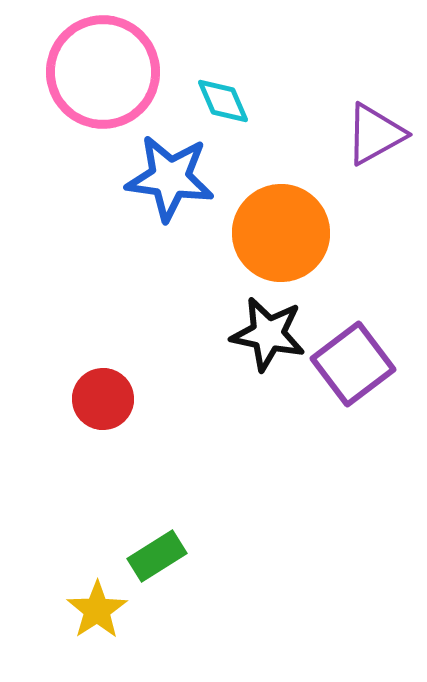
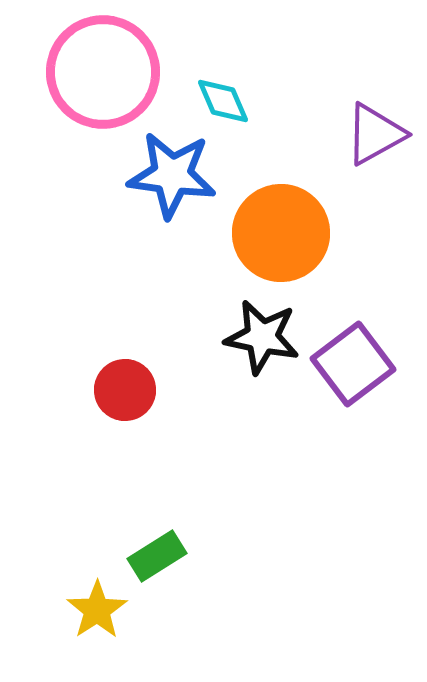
blue star: moved 2 px right, 3 px up
black star: moved 6 px left, 3 px down
red circle: moved 22 px right, 9 px up
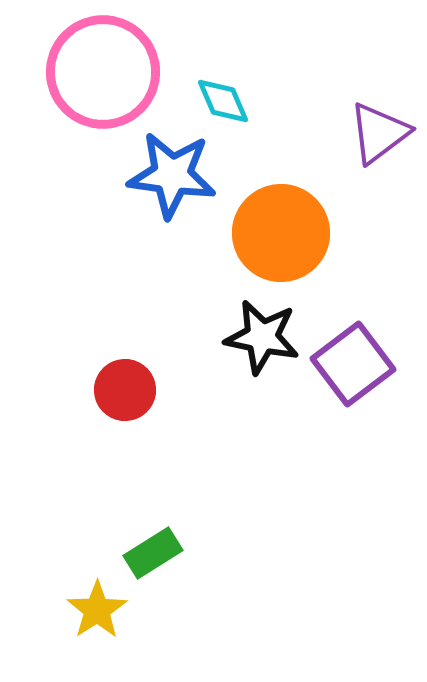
purple triangle: moved 4 px right, 1 px up; rotated 8 degrees counterclockwise
green rectangle: moved 4 px left, 3 px up
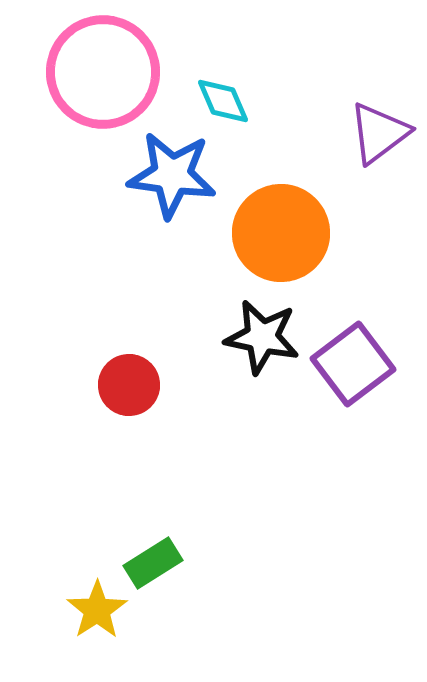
red circle: moved 4 px right, 5 px up
green rectangle: moved 10 px down
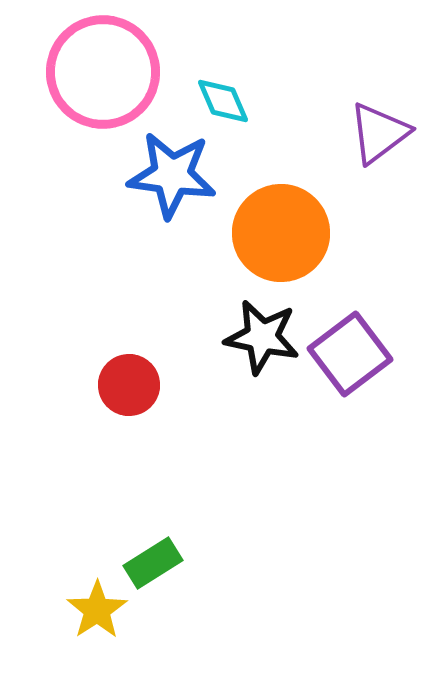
purple square: moved 3 px left, 10 px up
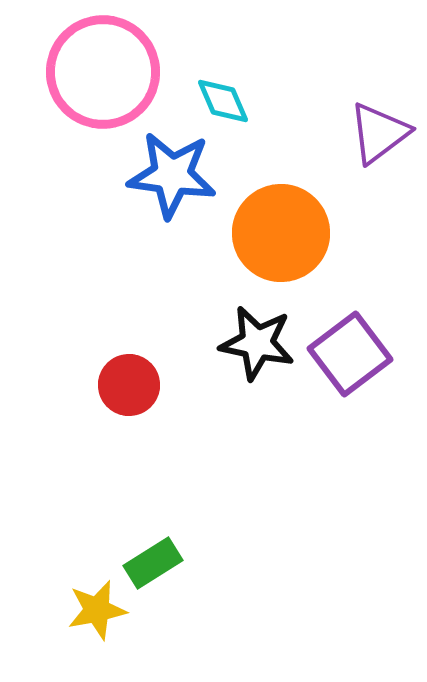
black star: moved 5 px left, 6 px down
yellow star: rotated 22 degrees clockwise
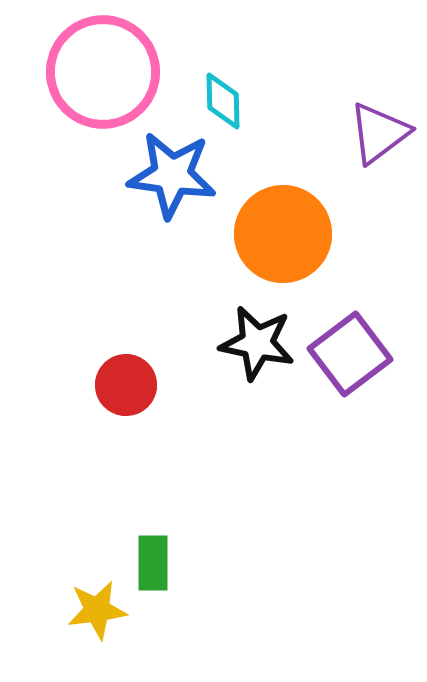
cyan diamond: rotated 22 degrees clockwise
orange circle: moved 2 px right, 1 px down
red circle: moved 3 px left
green rectangle: rotated 58 degrees counterclockwise
yellow star: rotated 4 degrees clockwise
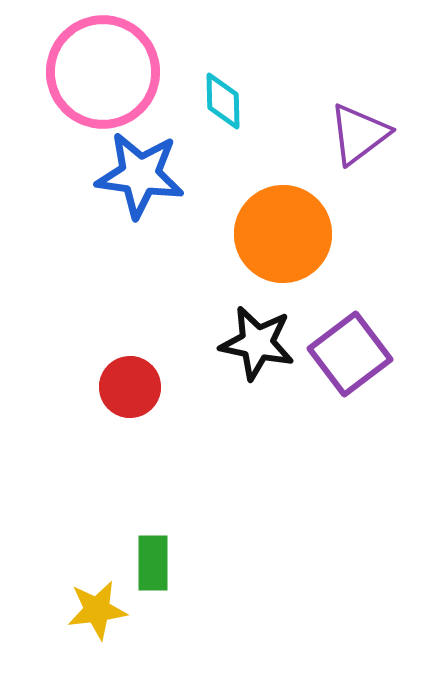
purple triangle: moved 20 px left, 1 px down
blue star: moved 32 px left
red circle: moved 4 px right, 2 px down
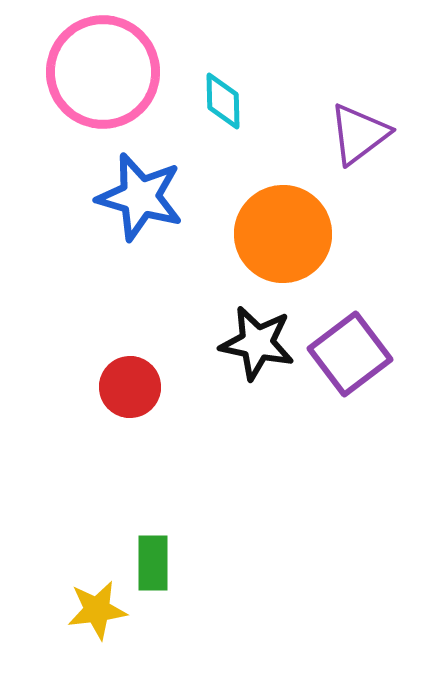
blue star: moved 22 px down; rotated 8 degrees clockwise
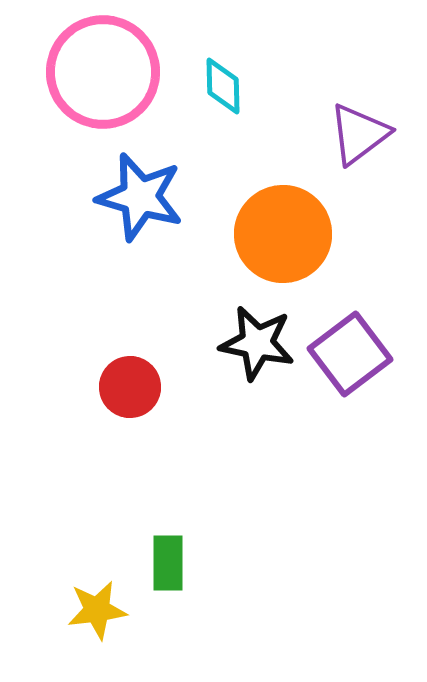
cyan diamond: moved 15 px up
green rectangle: moved 15 px right
